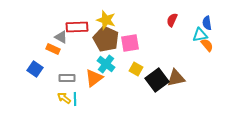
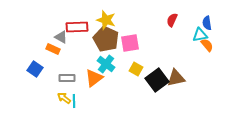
cyan line: moved 1 px left, 2 px down
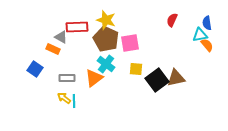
yellow square: rotated 24 degrees counterclockwise
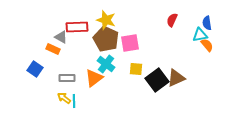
brown triangle: rotated 12 degrees counterclockwise
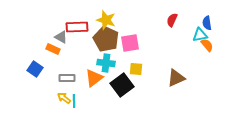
cyan cross: moved 1 px up; rotated 30 degrees counterclockwise
black square: moved 35 px left, 5 px down
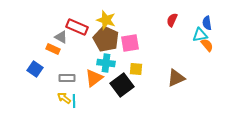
red rectangle: rotated 25 degrees clockwise
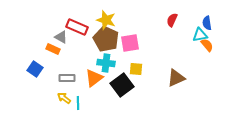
cyan line: moved 4 px right, 2 px down
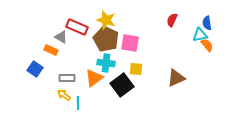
pink square: rotated 18 degrees clockwise
orange rectangle: moved 2 px left, 1 px down
yellow arrow: moved 3 px up
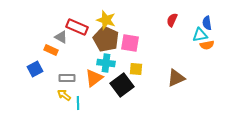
orange semicircle: rotated 120 degrees clockwise
blue square: rotated 28 degrees clockwise
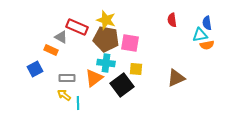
red semicircle: rotated 32 degrees counterclockwise
brown pentagon: rotated 15 degrees counterclockwise
